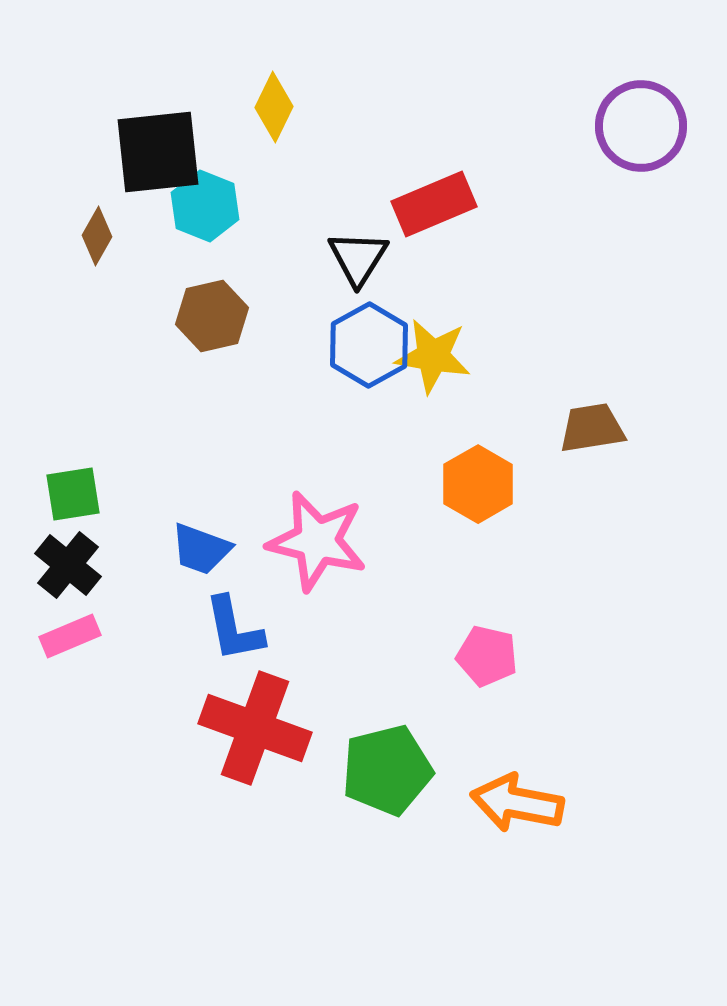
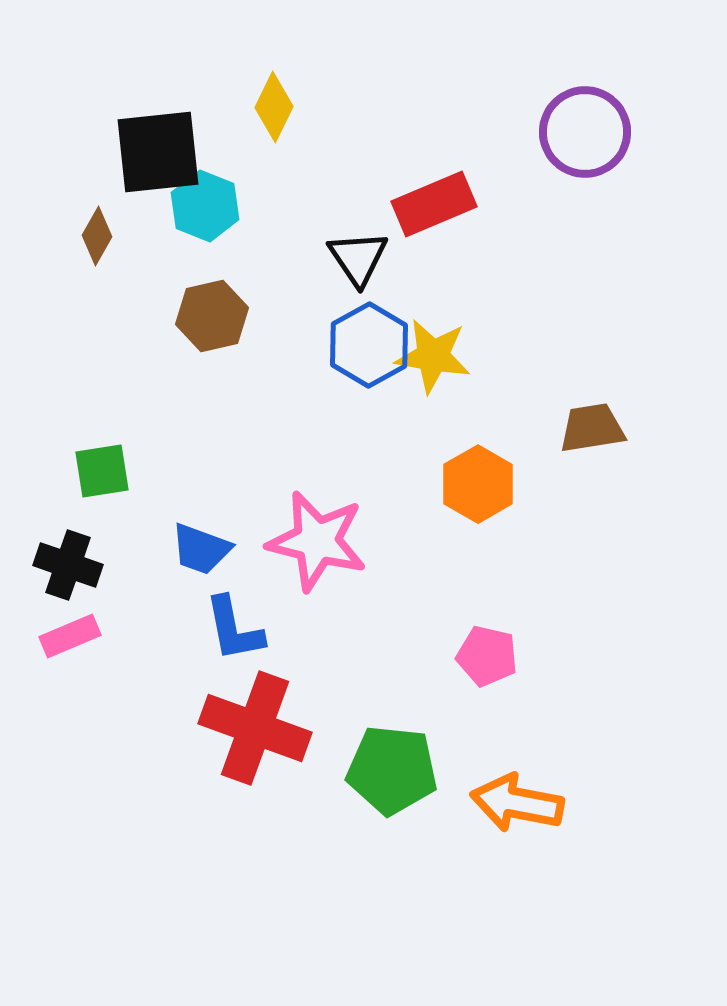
purple circle: moved 56 px left, 6 px down
black triangle: rotated 6 degrees counterclockwise
green square: moved 29 px right, 23 px up
black cross: rotated 20 degrees counterclockwise
green pentagon: moved 5 px right; rotated 20 degrees clockwise
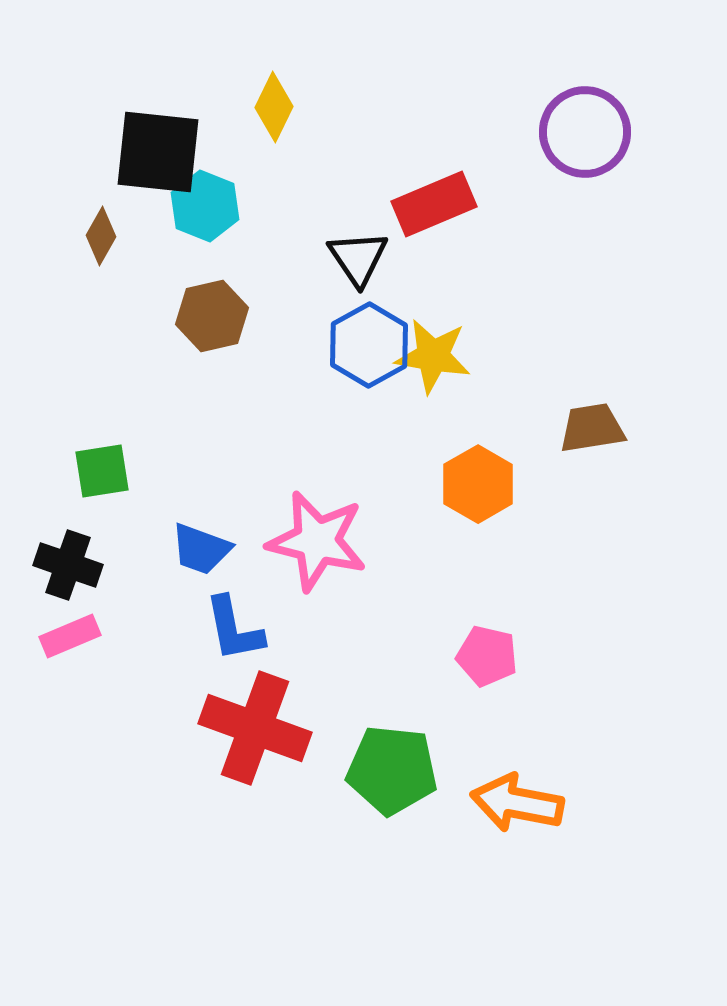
black square: rotated 12 degrees clockwise
brown diamond: moved 4 px right
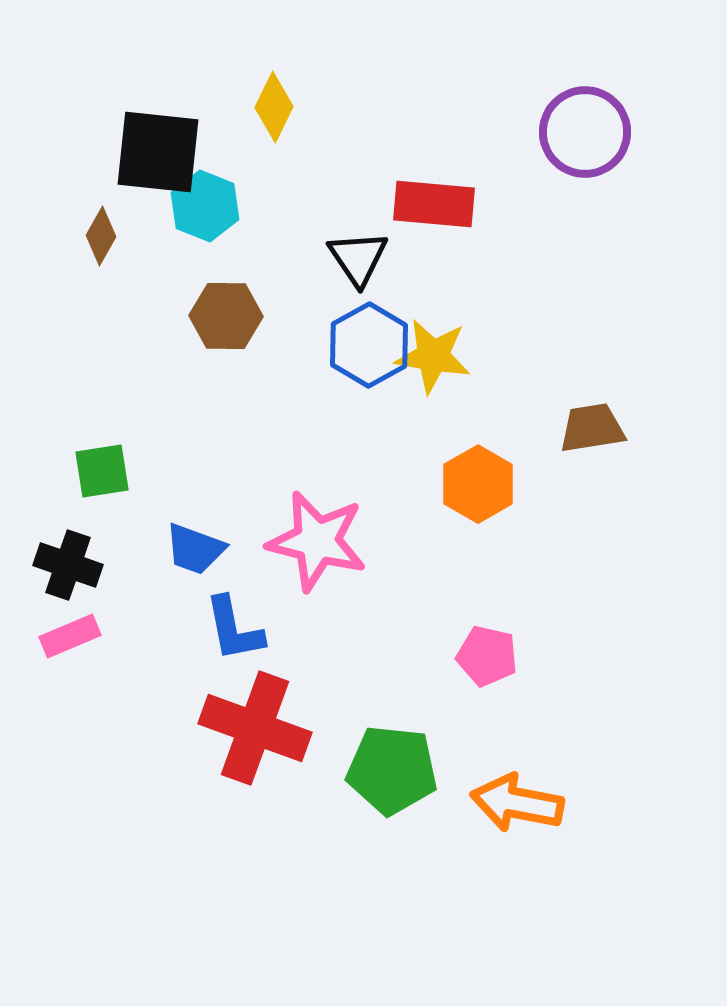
red rectangle: rotated 28 degrees clockwise
brown hexagon: moved 14 px right; rotated 14 degrees clockwise
blue trapezoid: moved 6 px left
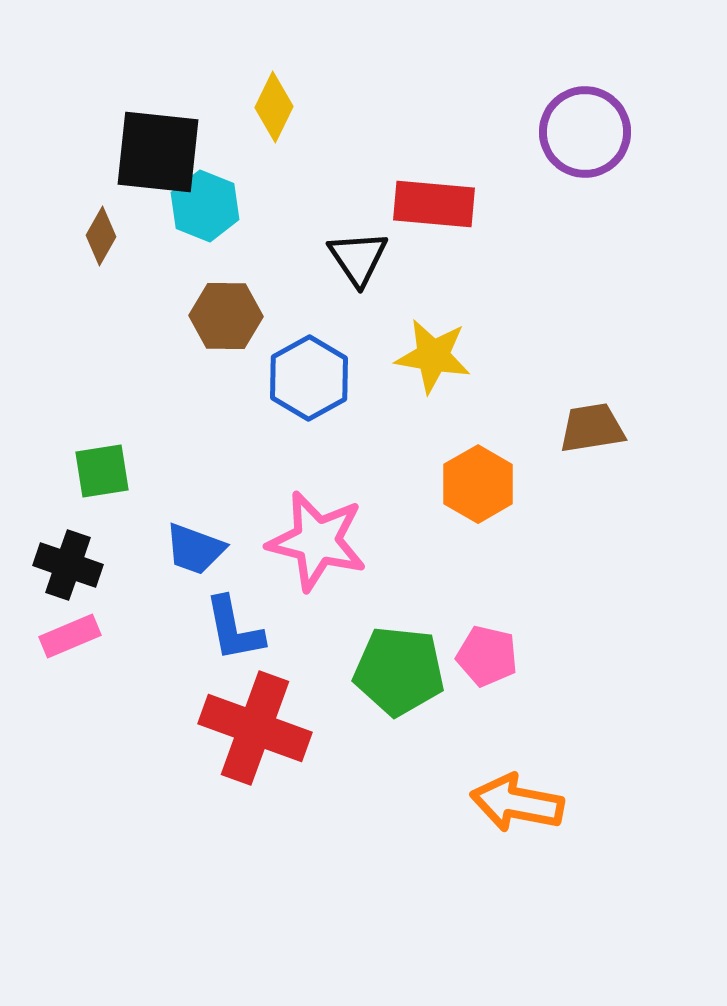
blue hexagon: moved 60 px left, 33 px down
green pentagon: moved 7 px right, 99 px up
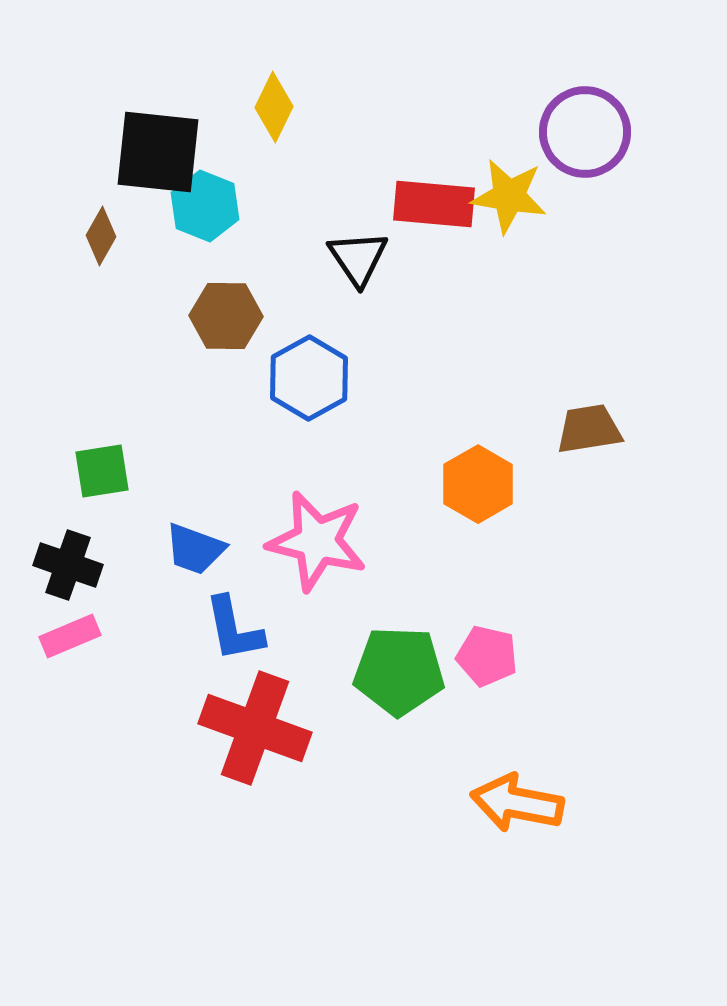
yellow star: moved 76 px right, 160 px up
brown trapezoid: moved 3 px left, 1 px down
green pentagon: rotated 4 degrees counterclockwise
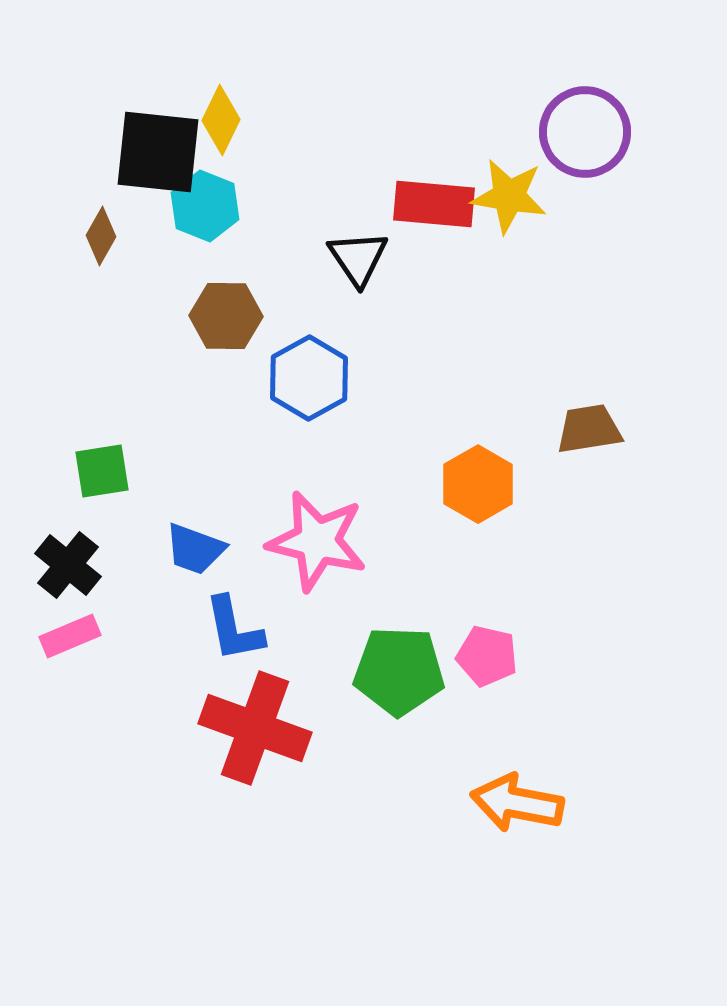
yellow diamond: moved 53 px left, 13 px down
black cross: rotated 20 degrees clockwise
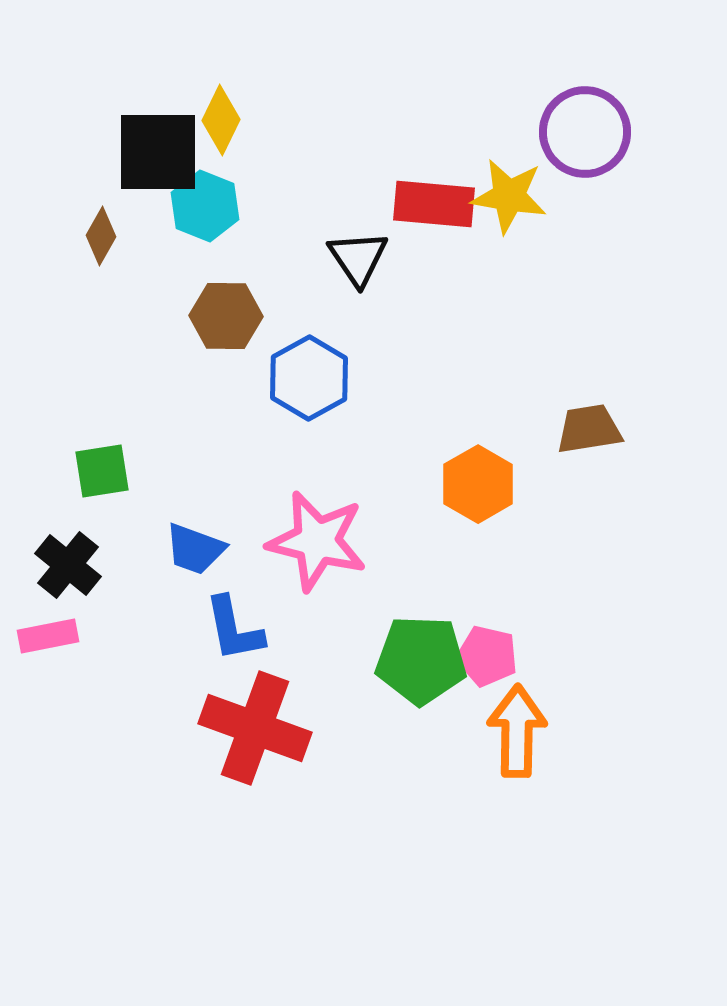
black square: rotated 6 degrees counterclockwise
pink rectangle: moved 22 px left; rotated 12 degrees clockwise
green pentagon: moved 22 px right, 11 px up
orange arrow: moved 72 px up; rotated 80 degrees clockwise
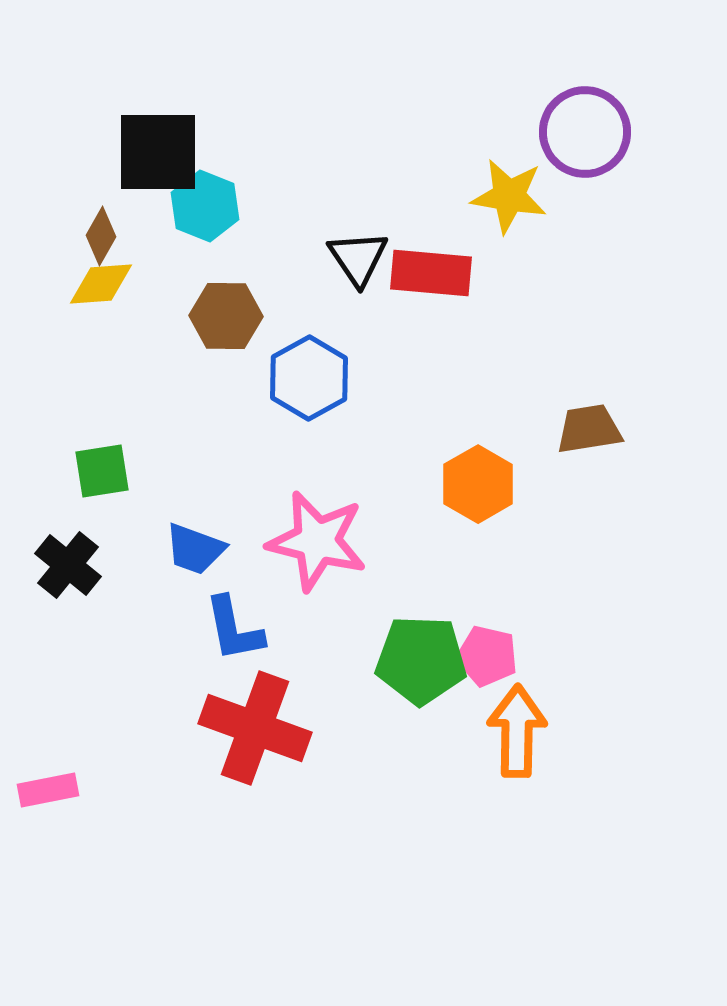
yellow diamond: moved 120 px left, 164 px down; rotated 60 degrees clockwise
red rectangle: moved 3 px left, 69 px down
pink rectangle: moved 154 px down
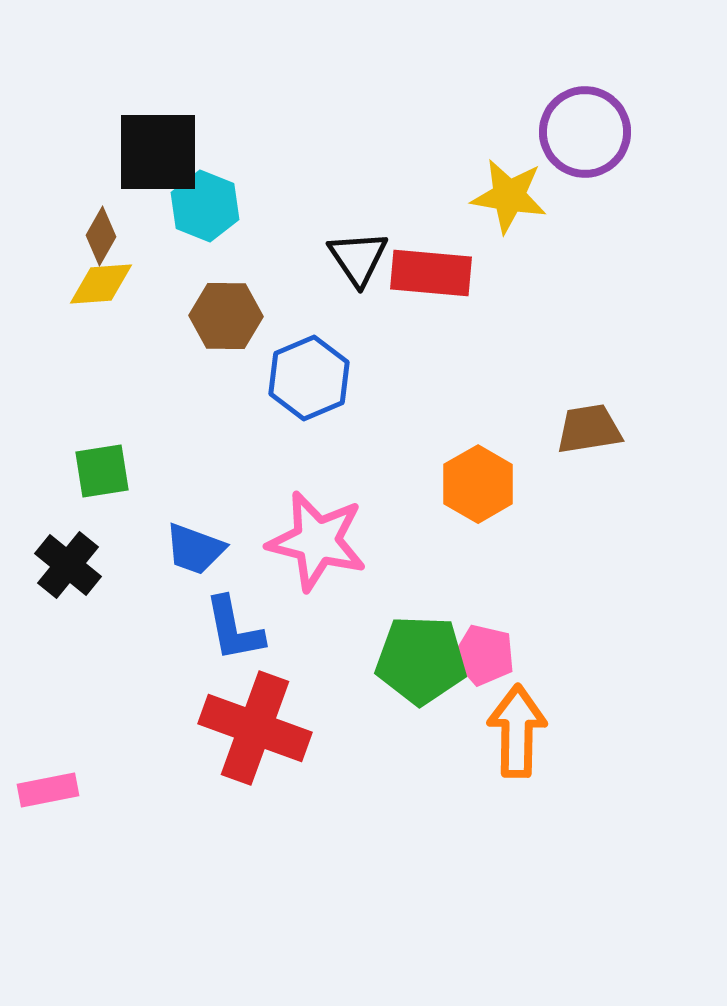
blue hexagon: rotated 6 degrees clockwise
pink pentagon: moved 3 px left, 1 px up
